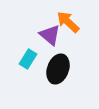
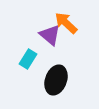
orange arrow: moved 2 px left, 1 px down
black ellipse: moved 2 px left, 11 px down
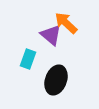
purple triangle: moved 1 px right
cyan rectangle: rotated 12 degrees counterclockwise
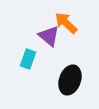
purple triangle: moved 2 px left, 1 px down
black ellipse: moved 14 px right
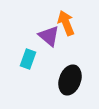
orange arrow: rotated 25 degrees clockwise
